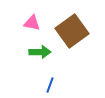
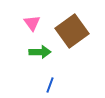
pink triangle: rotated 42 degrees clockwise
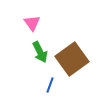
brown square: moved 28 px down
green arrow: rotated 65 degrees clockwise
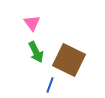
green arrow: moved 4 px left
brown square: moved 3 px left, 1 px down; rotated 28 degrees counterclockwise
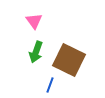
pink triangle: moved 2 px right, 2 px up
green arrow: rotated 45 degrees clockwise
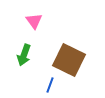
green arrow: moved 12 px left, 3 px down
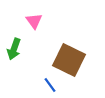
green arrow: moved 10 px left, 6 px up
blue line: rotated 56 degrees counterclockwise
